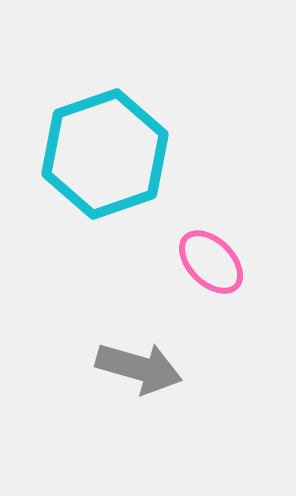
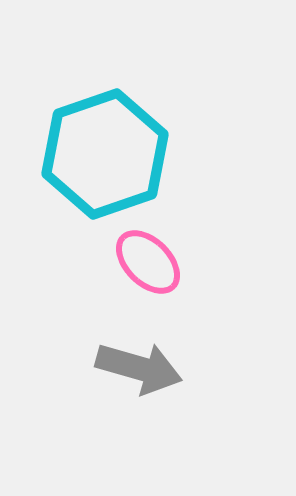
pink ellipse: moved 63 px left
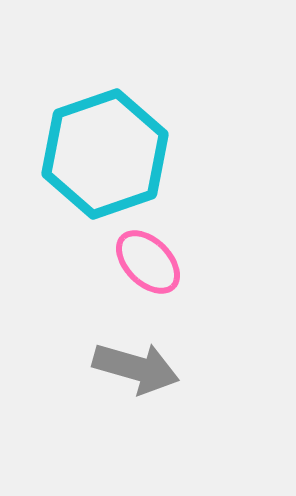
gray arrow: moved 3 px left
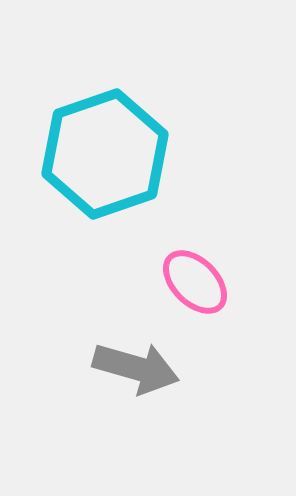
pink ellipse: moved 47 px right, 20 px down
